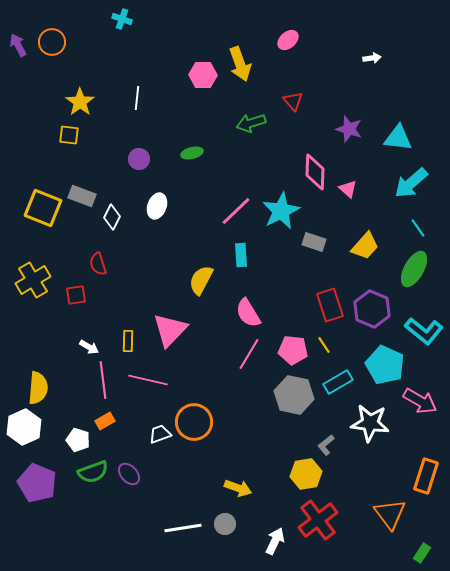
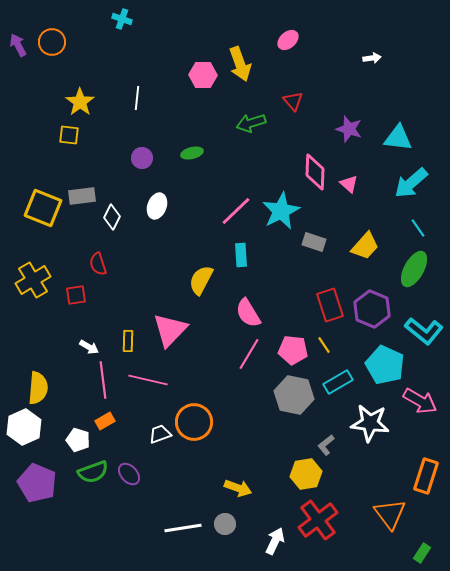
purple circle at (139, 159): moved 3 px right, 1 px up
pink triangle at (348, 189): moved 1 px right, 5 px up
gray rectangle at (82, 196): rotated 28 degrees counterclockwise
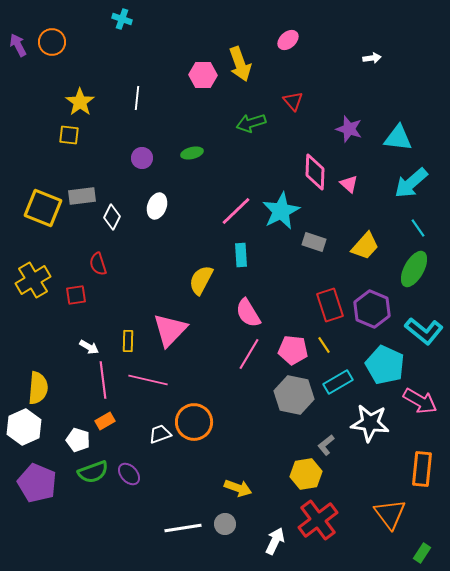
orange rectangle at (426, 476): moved 4 px left, 7 px up; rotated 12 degrees counterclockwise
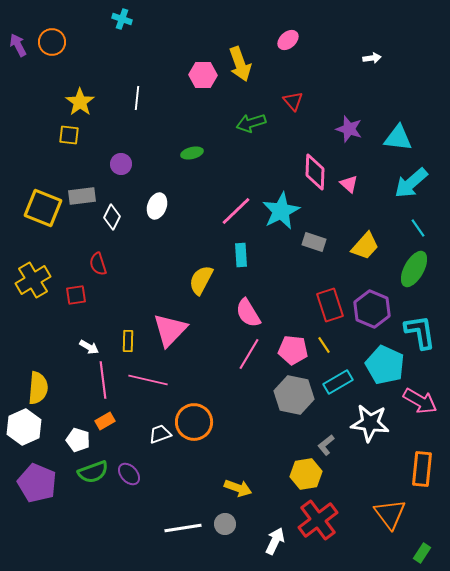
purple circle at (142, 158): moved 21 px left, 6 px down
cyan L-shape at (424, 331): moved 4 px left, 1 px down; rotated 138 degrees counterclockwise
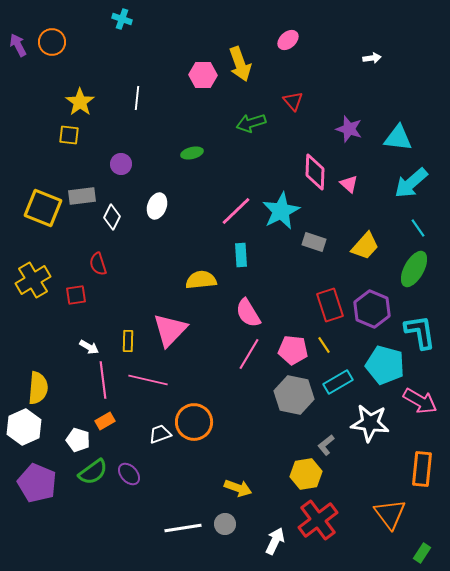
yellow semicircle at (201, 280): rotated 56 degrees clockwise
cyan pentagon at (385, 365): rotated 9 degrees counterclockwise
green semicircle at (93, 472): rotated 16 degrees counterclockwise
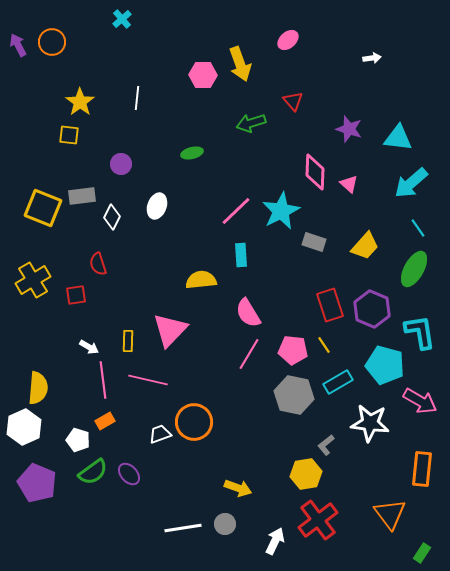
cyan cross at (122, 19): rotated 30 degrees clockwise
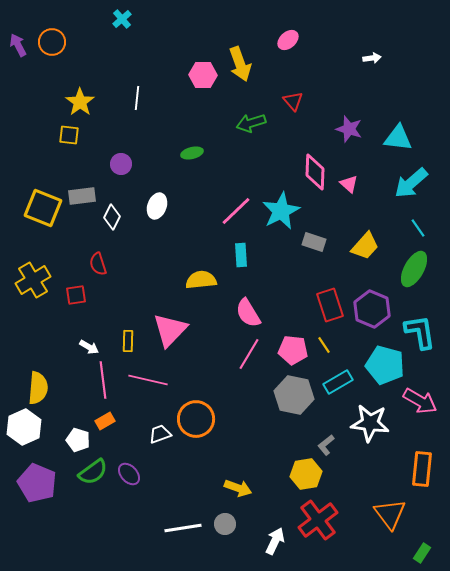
orange circle at (194, 422): moved 2 px right, 3 px up
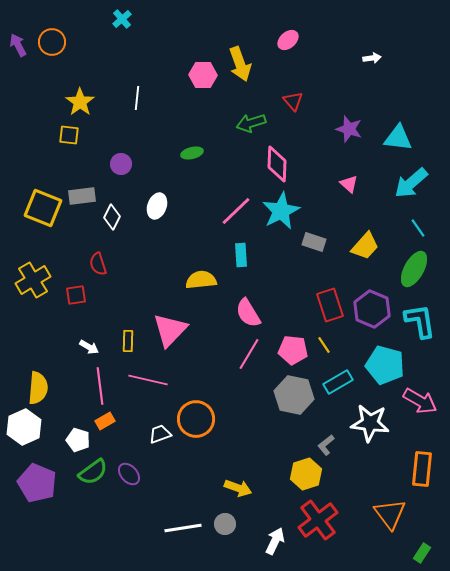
pink diamond at (315, 172): moved 38 px left, 8 px up
cyan L-shape at (420, 332): moved 11 px up
pink line at (103, 380): moved 3 px left, 6 px down
yellow hexagon at (306, 474): rotated 8 degrees counterclockwise
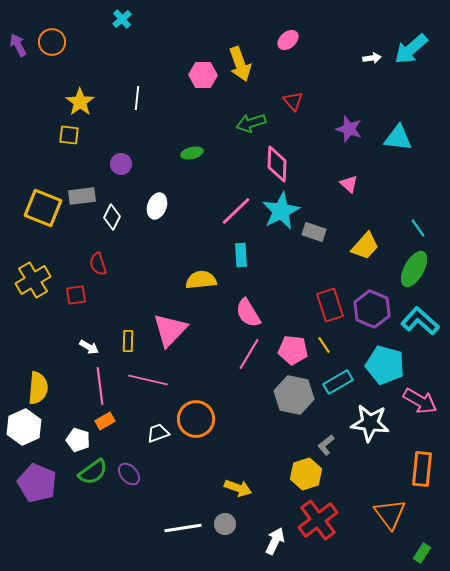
cyan arrow at (411, 183): moved 134 px up
gray rectangle at (314, 242): moved 10 px up
cyan L-shape at (420, 321): rotated 39 degrees counterclockwise
white trapezoid at (160, 434): moved 2 px left, 1 px up
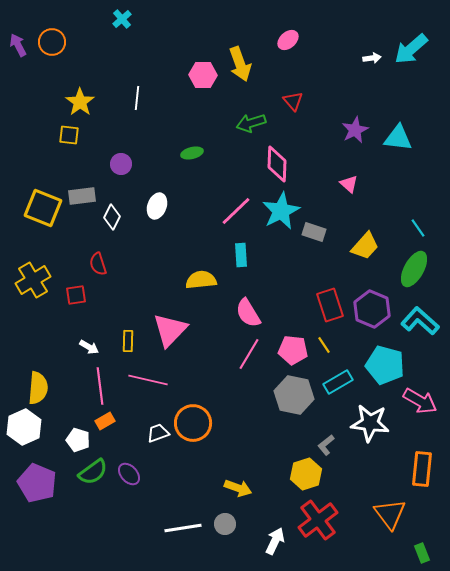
purple star at (349, 129): moved 6 px right, 1 px down; rotated 28 degrees clockwise
orange circle at (196, 419): moved 3 px left, 4 px down
green rectangle at (422, 553): rotated 54 degrees counterclockwise
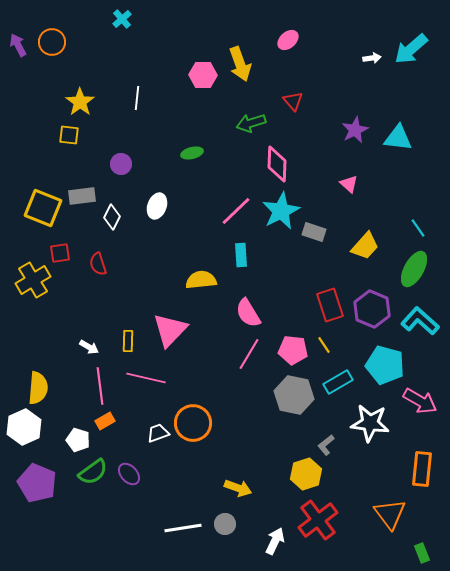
red square at (76, 295): moved 16 px left, 42 px up
pink line at (148, 380): moved 2 px left, 2 px up
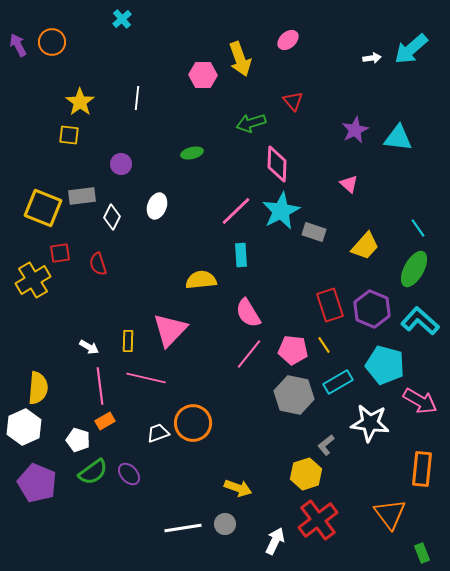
yellow arrow at (240, 64): moved 5 px up
pink line at (249, 354): rotated 8 degrees clockwise
